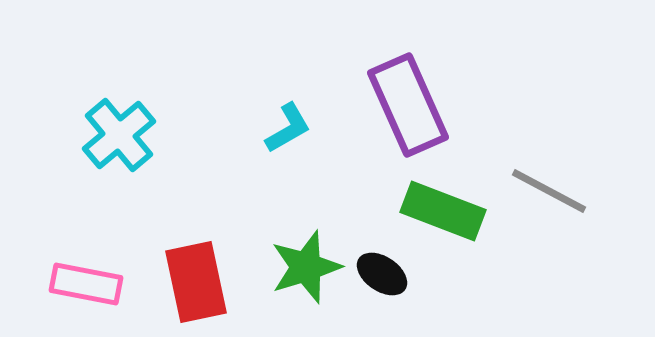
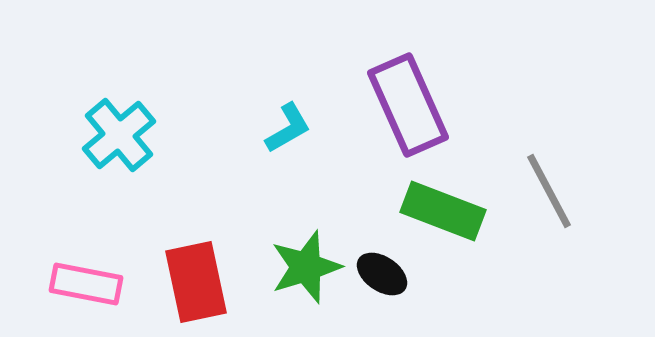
gray line: rotated 34 degrees clockwise
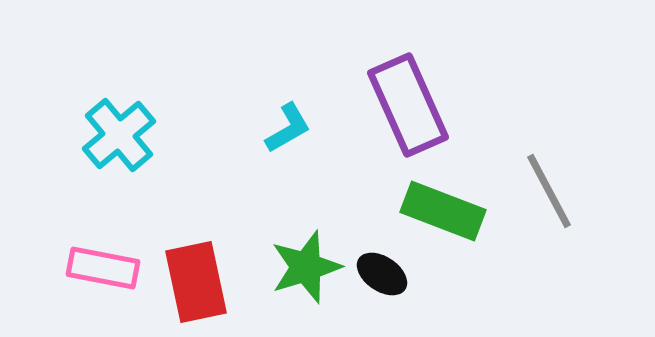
pink rectangle: moved 17 px right, 16 px up
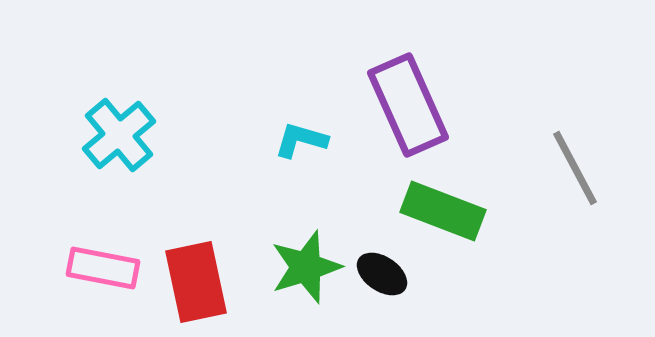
cyan L-shape: moved 13 px right, 12 px down; rotated 134 degrees counterclockwise
gray line: moved 26 px right, 23 px up
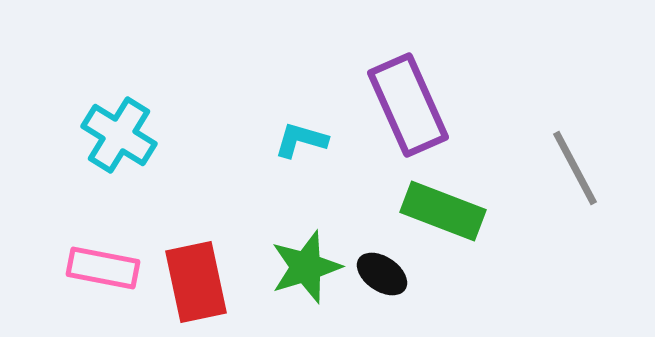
cyan cross: rotated 18 degrees counterclockwise
